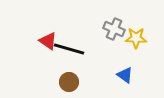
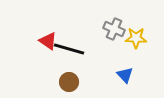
blue triangle: rotated 12 degrees clockwise
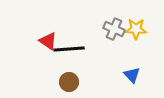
yellow star: moved 9 px up
black line: rotated 20 degrees counterclockwise
blue triangle: moved 7 px right
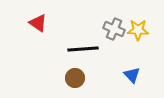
yellow star: moved 2 px right, 1 px down
red triangle: moved 10 px left, 18 px up
black line: moved 14 px right
brown circle: moved 6 px right, 4 px up
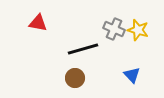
red triangle: rotated 24 degrees counterclockwise
yellow star: rotated 15 degrees clockwise
black line: rotated 12 degrees counterclockwise
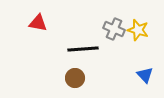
black line: rotated 12 degrees clockwise
blue triangle: moved 13 px right
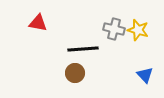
gray cross: rotated 10 degrees counterclockwise
brown circle: moved 5 px up
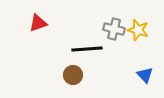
red triangle: rotated 30 degrees counterclockwise
black line: moved 4 px right
brown circle: moved 2 px left, 2 px down
